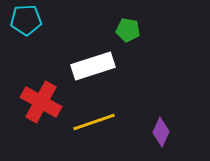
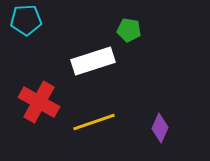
green pentagon: moved 1 px right
white rectangle: moved 5 px up
red cross: moved 2 px left
purple diamond: moved 1 px left, 4 px up
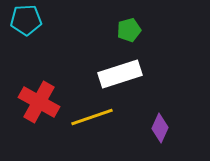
green pentagon: rotated 25 degrees counterclockwise
white rectangle: moved 27 px right, 13 px down
yellow line: moved 2 px left, 5 px up
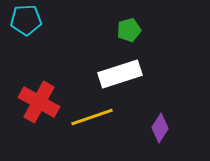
purple diamond: rotated 8 degrees clockwise
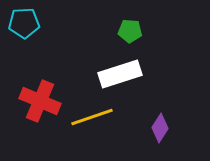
cyan pentagon: moved 2 px left, 3 px down
green pentagon: moved 1 px right, 1 px down; rotated 20 degrees clockwise
red cross: moved 1 px right, 1 px up; rotated 6 degrees counterclockwise
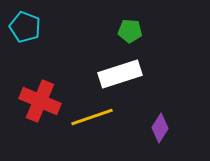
cyan pentagon: moved 1 px right, 4 px down; rotated 24 degrees clockwise
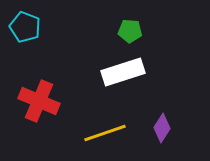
white rectangle: moved 3 px right, 2 px up
red cross: moved 1 px left
yellow line: moved 13 px right, 16 px down
purple diamond: moved 2 px right
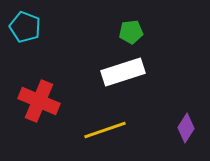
green pentagon: moved 1 px right, 1 px down; rotated 10 degrees counterclockwise
purple diamond: moved 24 px right
yellow line: moved 3 px up
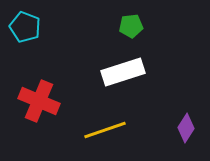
green pentagon: moved 6 px up
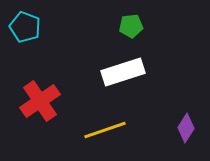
red cross: moved 1 px right; rotated 33 degrees clockwise
